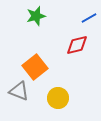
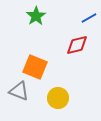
green star: rotated 18 degrees counterclockwise
orange square: rotated 30 degrees counterclockwise
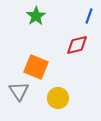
blue line: moved 2 px up; rotated 42 degrees counterclockwise
orange square: moved 1 px right
gray triangle: rotated 35 degrees clockwise
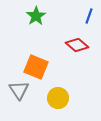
red diamond: rotated 55 degrees clockwise
gray triangle: moved 1 px up
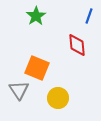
red diamond: rotated 45 degrees clockwise
orange square: moved 1 px right, 1 px down
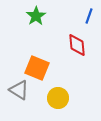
gray triangle: rotated 25 degrees counterclockwise
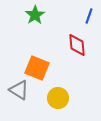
green star: moved 1 px left, 1 px up
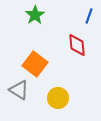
orange square: moved 2 px left, 4 px up; rotated 15 degrees clockwise
